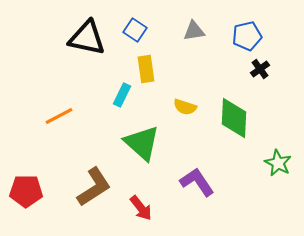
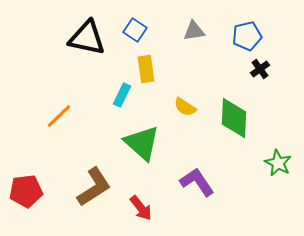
yellow semicircle: rotated 15 degrees clockwise
orange line: rotated 16 degrees counterclockwise
red pentagon: rotated 8 degrees counterclockwise
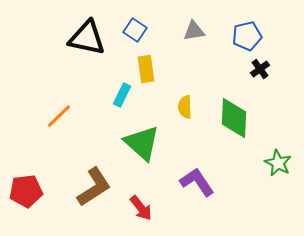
yellow semicircle: rotated 55 degrees clockwise
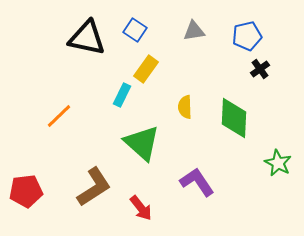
yellow rectangle: rotated 44 degrees clockwise
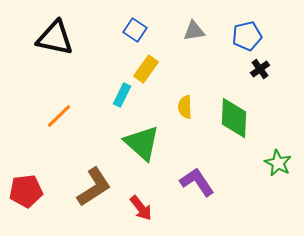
black triangle: moved 32 px left
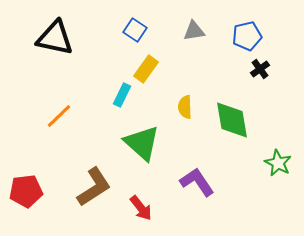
green diamond: moved 2 px left, 2 px down; rotated 12 degrees counterclockwise
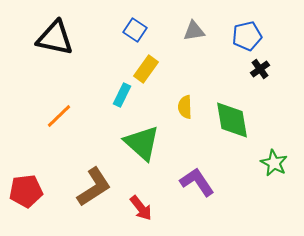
green star: moved 4 px left
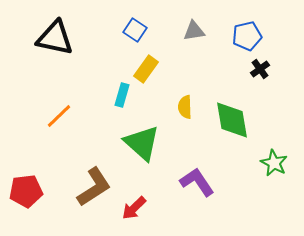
cyan rectangle: rotated 10 degrees counterclockwise
red arrow: moved 7 px left; rotated 84 degrees clockwise
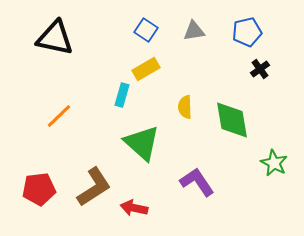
blue square: moved 11 px right
blue pentagon: moved 4 px up
yellow rectangle: rotated 24 degrees clockwise
red pentagon: moved 13 px right, 2 px up
red arrow: rotated 56 degrees clockwise
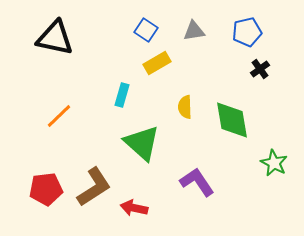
yellow rectangle: moved 11 px right, 6 px up
red pentagon: moved 7 px right
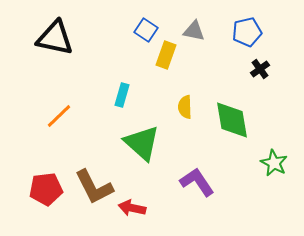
gray triangle: rotated 20 degrees clockwise
yellow rectangle: moved 9 px right, 8 px up; rotated 40 degrees counterclockwise
brown L-shape: rotated 96 degrees clockwise
red arrow: moved 2 px left
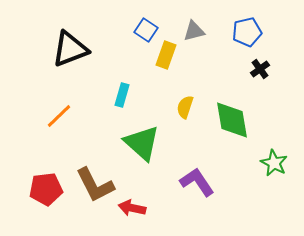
gray triangle: rotated 25 degrees counterclockwise
black triangle: moved 15 px right, 11 px down; rotated 33 degrees counterclockwise
yellow semicircle: rotated 20 degrees clockwise
brown L-shape: moved 1 px right, 2 px up
